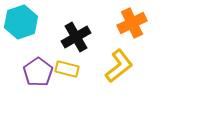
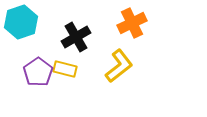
yellow rectangle: moved 2 px left
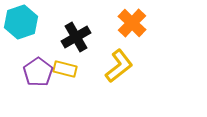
orange cross: rotated 20 degrees counterclockwise
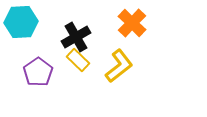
cyan hexagon: rotated 16 degrees clockwise
yellow rectangle: moved 13 px right, 9 px up; rotated 30 degrees clockwise
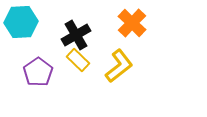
black cross: moved 2 px up
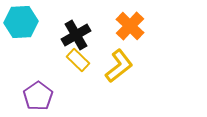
orange cross: moved 2 px left, 3 px down
purple pentagon: moved 24 px down
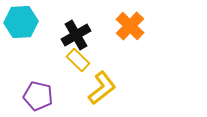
yellow L-shape: moved 17 px left, 22 px down
purple pentagon: rotated 24 degrees counterclockwise
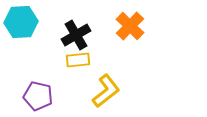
yellow rectangle: rotated 50 degrees counterclockwise
yellow L-shape: moved 4 px right, 3 px down
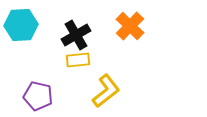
cyan hexagon: moved 3 px down
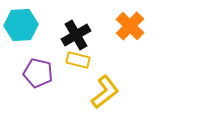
yellow rectangle: rotated 20 degrees clockwise
yellow L-shape: moved 1 px left, 1 px down
purple pentagon: moved 23 px up
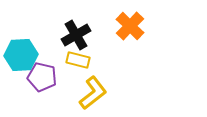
cyan hexagon: moved 30 px down
purple pentagon: moved 4 px right, 4 px down
yellow L-shape: moved 12 px left, 1 px down
